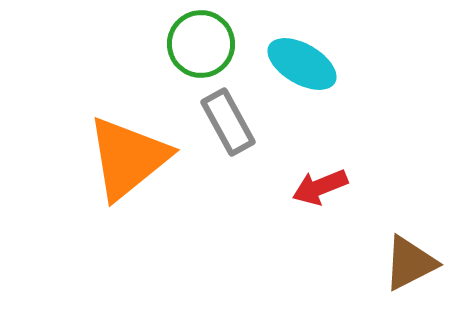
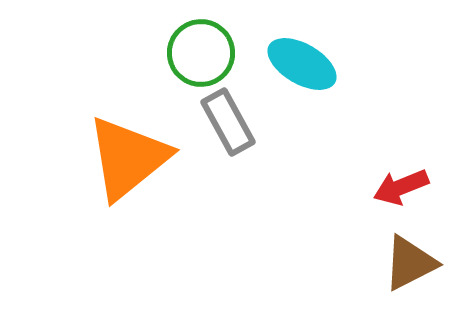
green circle: moved 9 px down
red arrow: moved 81 px right
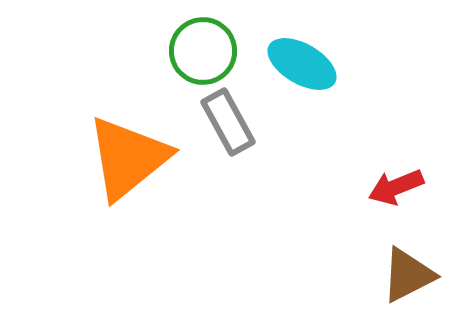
green circle: moved 2 px right, 2 px up
red arrow: moved 5 px left
brown triangle: moved 2 px left, 12 px down
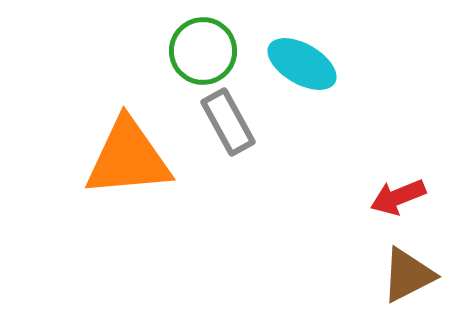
orange triangle: rotated 34 degrees clockwise
red arrow: moved 2 px right, 10 px down
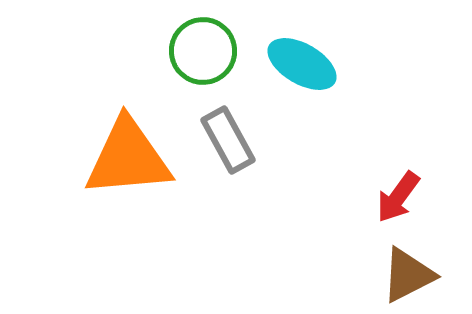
gray rectangle: moved 18 px down
red arrow: rotated 32 degrees counterclockwise
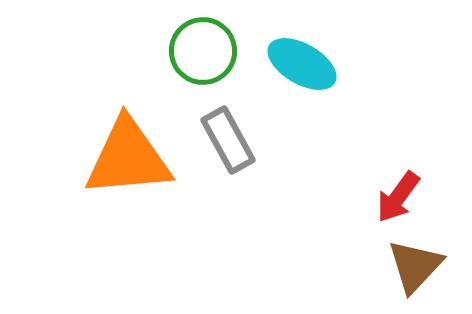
brown triangle: moved 7 px right, 9 px up; rotated 20 degrees counterclockwise
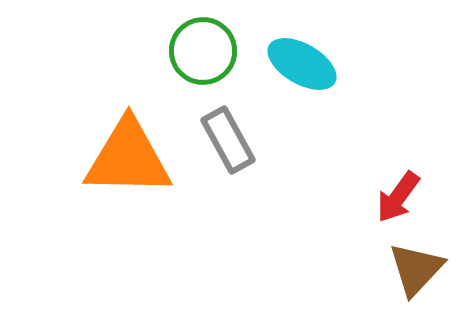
orange triangle: rotated 6 degrees clockwise
brown triangle: moved 1 px right, 3 px down
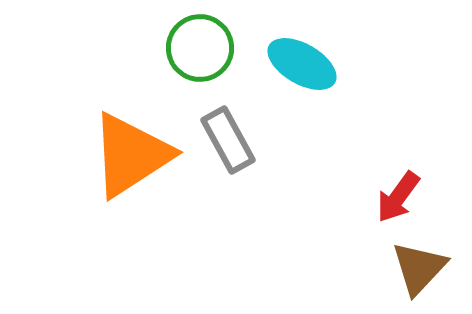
green circle: moved 3 px left, 3 px up
orange triangle: moved 3 px right, 3 px up; rotated 34 degrees counterclockwise
brown triangle: moved 3 px right, 1 px up
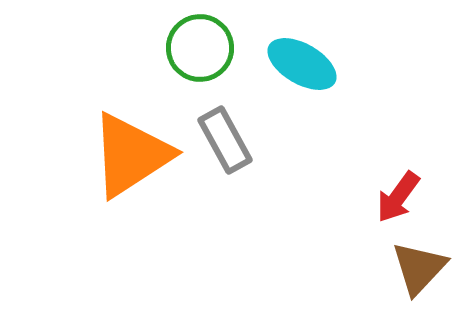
gray rectangle: moved 3 px left
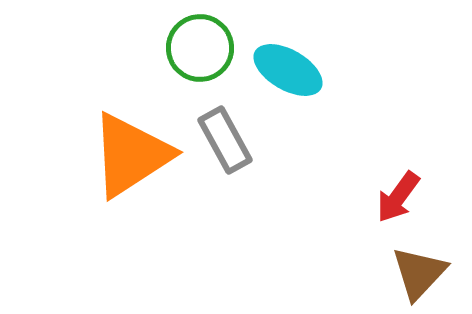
cyan ellipse: moved 14 px left, 6 px down
brown triangle: moved 5 px down
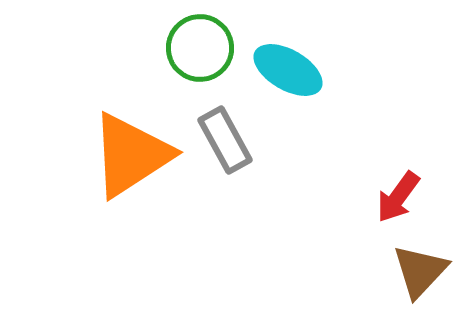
brown triangle: moved 1 px right, 2 px up
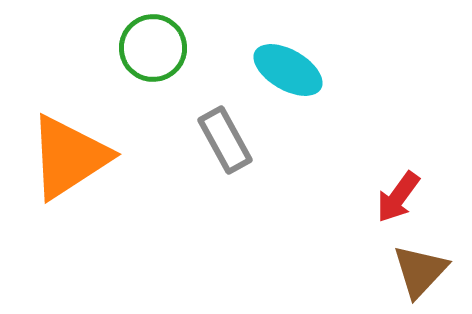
green circle: moved 47 px left
orange triangle: moved 62 px left, 2 px down
